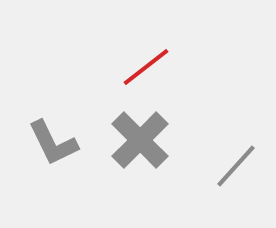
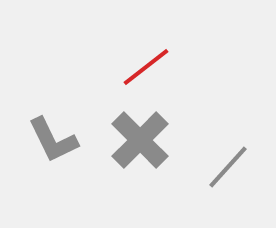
gray L-shape: moved 3 px up
gray line: moved 8 px left, 1 px down
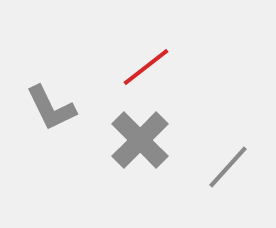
gray L-shape: moved 2 px left, 32 px up
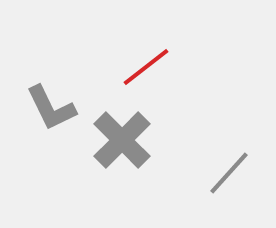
gray cross: moved 18 px left
gray line: moved 1 px right, 6 px down
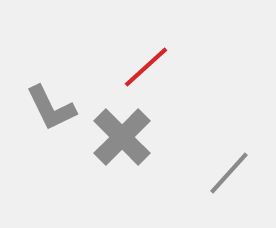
red line: rotated 4 degrees counterclockwise
gray cross: moved 3 px up
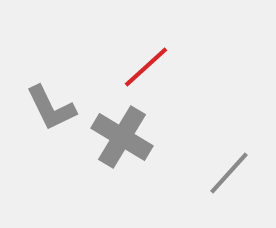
gray cross: rotated 14 degrees counterclockwise
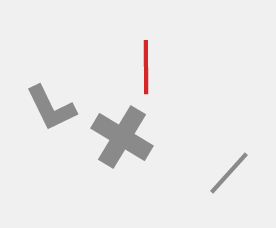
red line: rotated 48 degrees counterclockwise
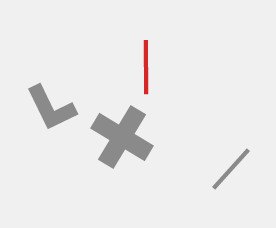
gray line: moved 2 px right, 4 px up
